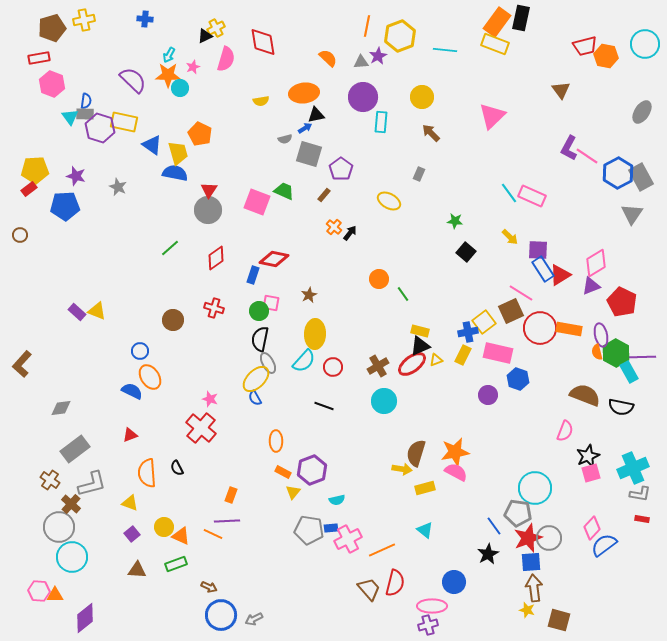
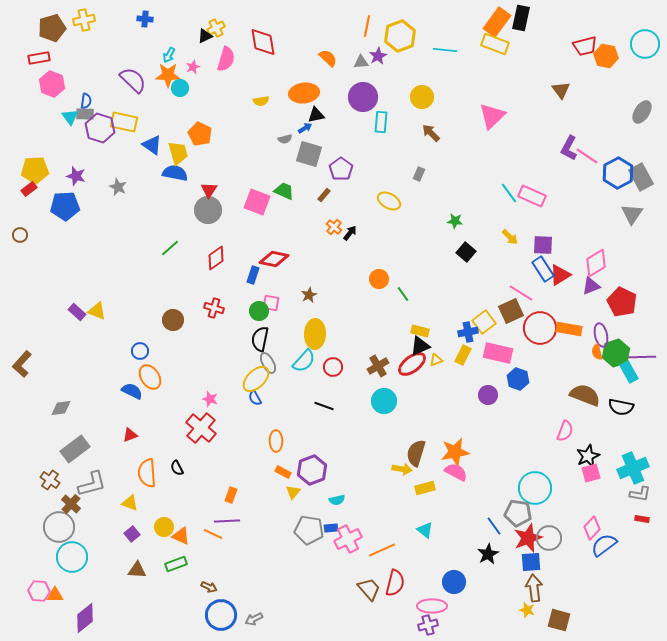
purple square at (538, 250): moved 5 px right, 5 px up
green hexagon at (616, 353): rotated 12 degrees clockwise
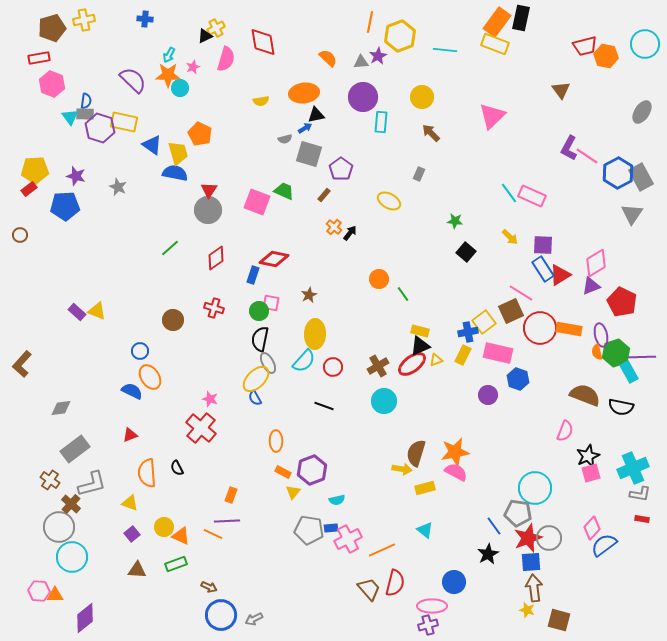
orange line at (367, 26): moved 3 px right, 4 px up
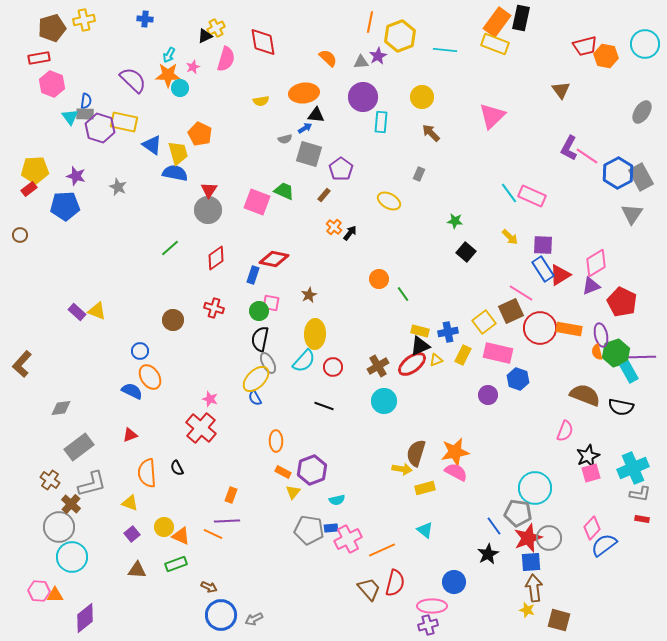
black triangle at (316, 115): rotated 18 degrees clockwise
blue cross at (468, 332): moved 20 px left
gray rectangle at (75, 449): moved 4 px right, 2 px up
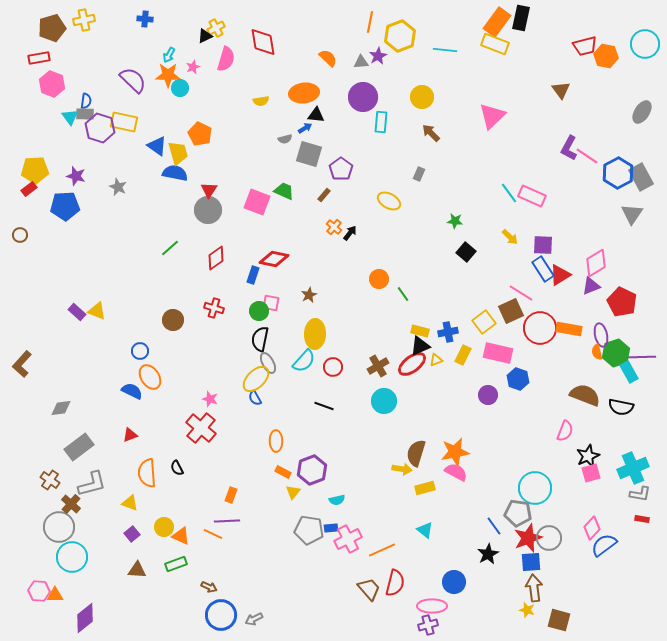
blue triangle at (152, 145): moved 5 px right, 1 px down
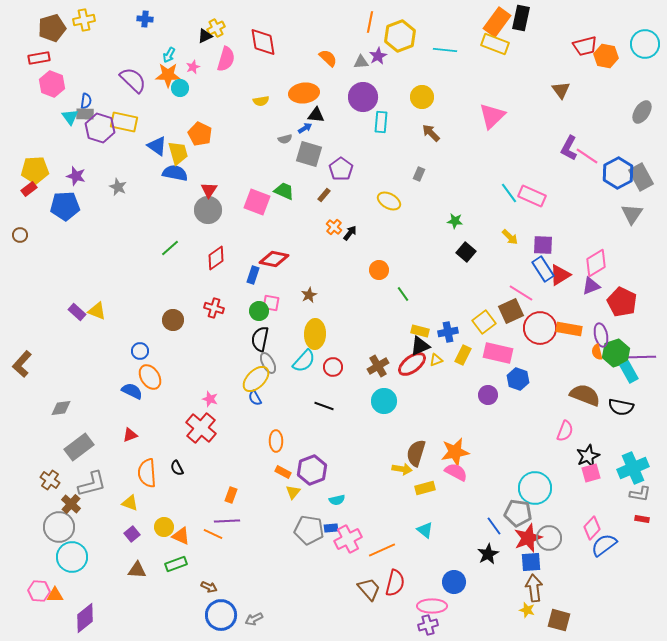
orange circle at (379, 279): moved 9 px up
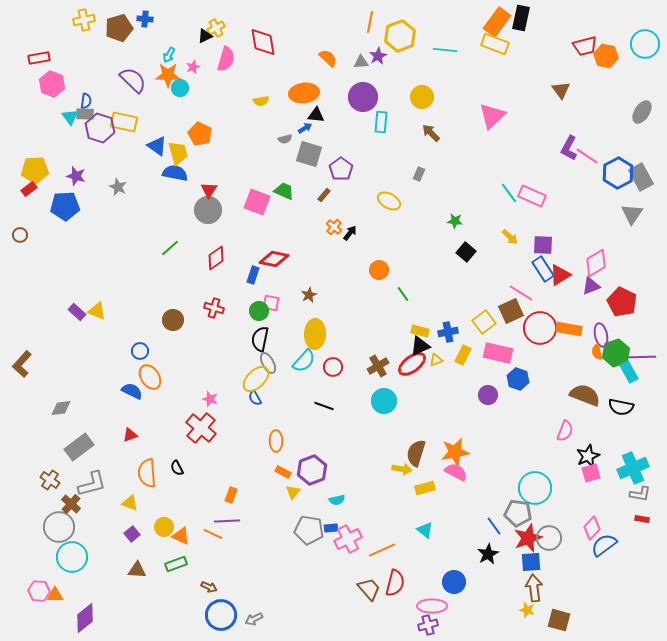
brown pentagon at (52, 28): moved 67 px right
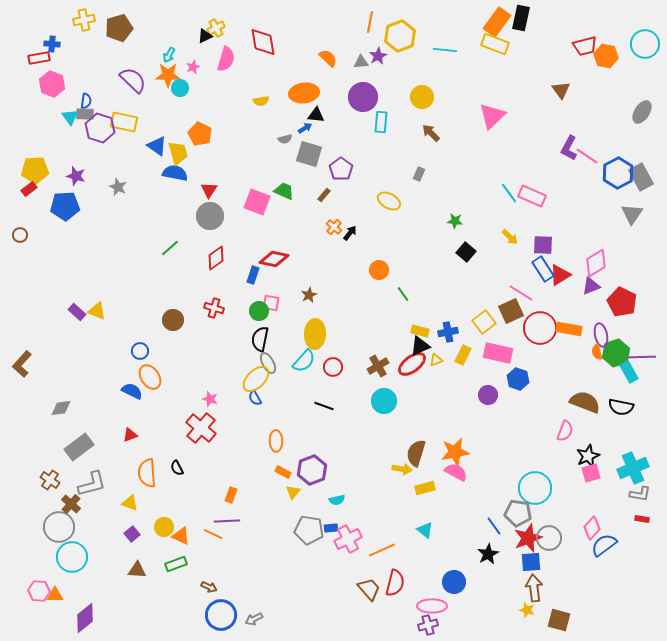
blue cross at (145, 19): moved 93 px left, 25 px down
gray circle at (208, 210): moved 2 px right, 6 px down
brown semicircle at (585, 395): moved 7 px down
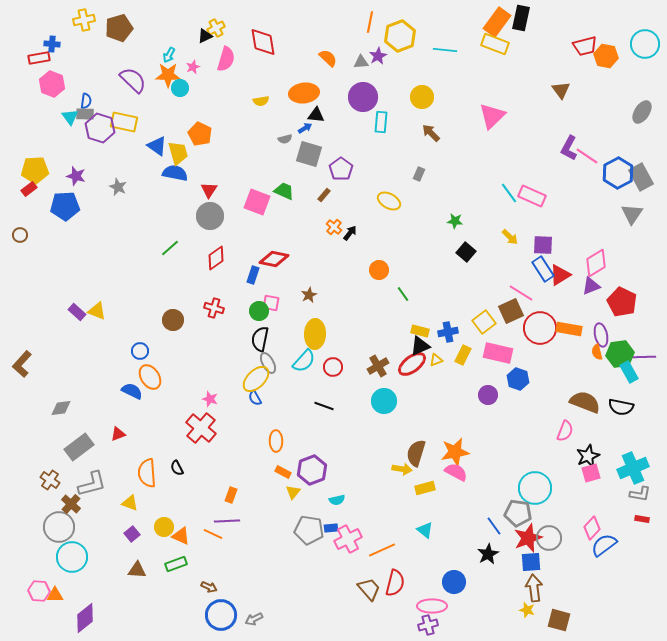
green hexagon at (616, 353): moved 4 px right, 1 px down; rotated 12 degrees clockwise
red triangle at (130, 435): moved 12 px left, 1 px up
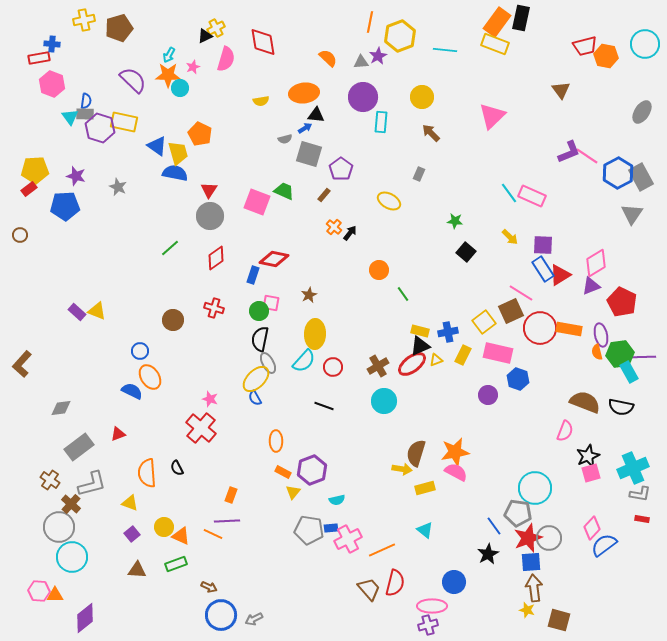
purple L-shape at (569, 148): moved 4 px down; rotated 140 degrees counterclockwise
